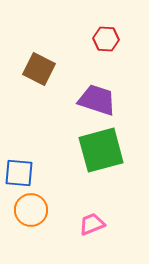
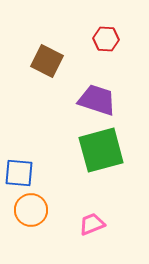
brown square: moved 8 px right, 8 px up
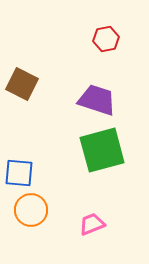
red hexagon: rotated 15 degrees counterclockwise
brown square: moved 25 px left, 23 px down
green square: moved 1 px right
